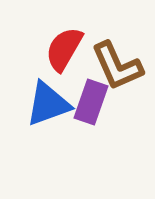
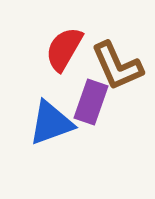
blue triangle: moved 3 px right, 19 px down
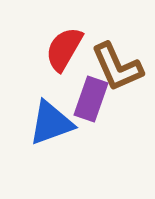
brown L-shape: moved 1 px down
purple rectangle: moved 3 px up
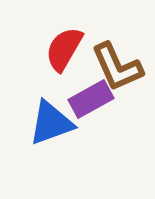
purple rectangle: rotated 42 degrees clockwise
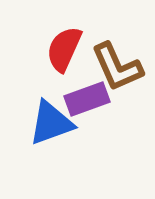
red semicircle: rotated 6 degrees counterclockwise
purple rectangle: moved 4 px left; rotated 9 degrees clockwise
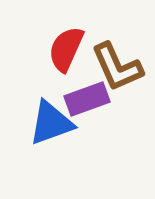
red semicircle: moved 2 px right
